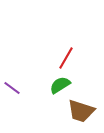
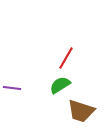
purple line: rotated 30 degrees counterclockwise
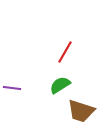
red line: moved 1 px left, 6 px up
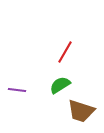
purple line: moved 5 px right, 2 px down
